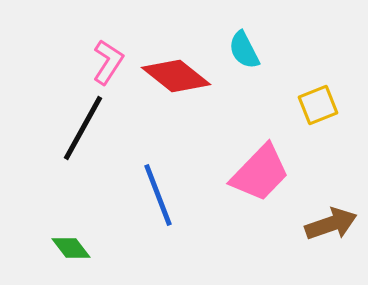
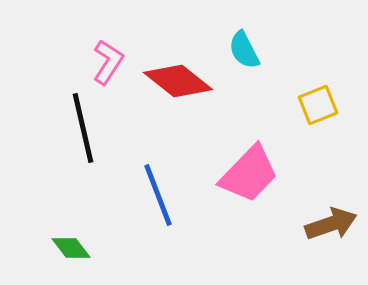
red diamond: moved 2 px right, 5 px down
black line: rotated 42 degrees counterclockwise
pink trapezoid: moved 11 px left, 1 px down
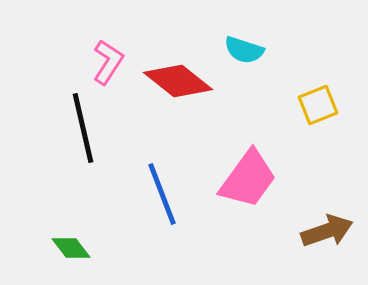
cyan semicircle: rotated 45 degrees counterclockwise
pink trapezoid: moved 1 px left, 5 px down; rotated 8 degrees counterclockwise
blue line: moved 4 px right, 1 px up
brown arrow: moved 4 px left, 7 px down
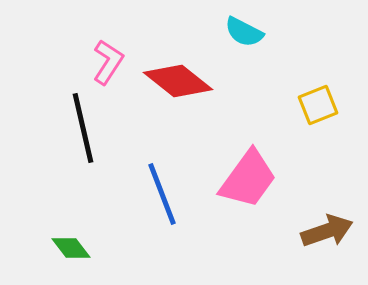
cyan semicircle: moved 18 px up; rotated 9 degrees clockwise
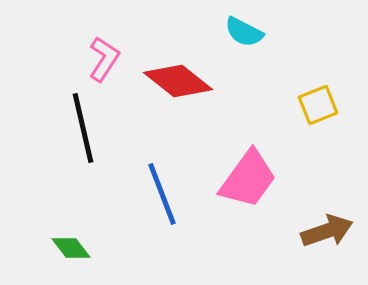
pink L-shape: moved 4 px left, 3 px up
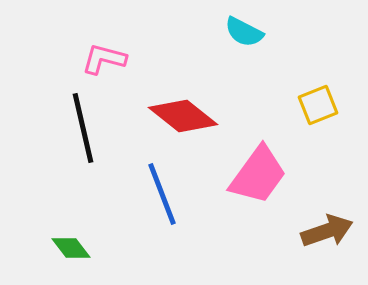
pink L-shape: rotated 108 degrees counterclockwise
red diamond: moved 5 px right, 35 px down
pink trapezoid: moved 10 px right, 4 px up
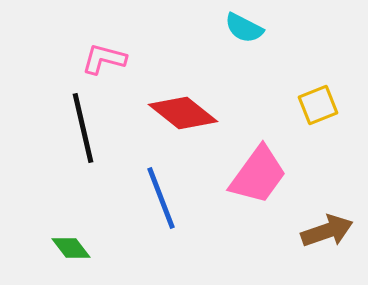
cyan semicircle: moved 4 px up
red diamond: moved 3 px up
blue line: moved 1 px left, 4 px down
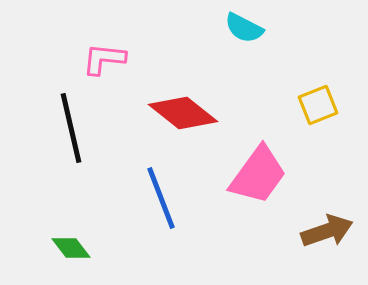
pink L-shape: rotated 9 degrees counterclockwise
black line: moved 12 px left
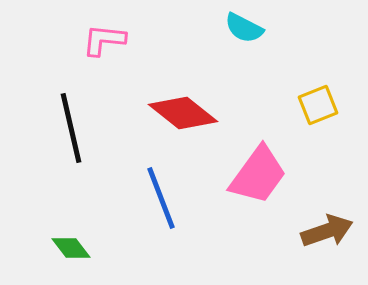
pink L-shape: moved 19 px up
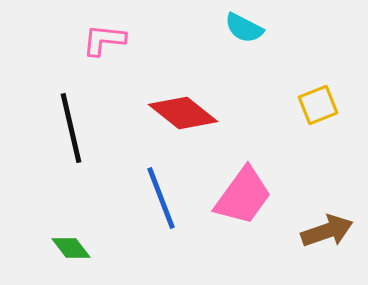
pink trapezoid: moved 15 px left, 21 px down
